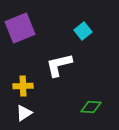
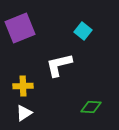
cyan square: rotated 12 degrees counterclockwise
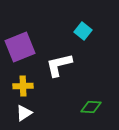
purple square: moved 19 px down
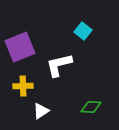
white triangle: moved 17 px right, 2 px up
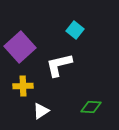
cyan square: moved 8 px left, 1 px up
purple square: rotated 20 degrees counterclockwise
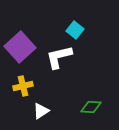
white L-shape: moved 8 px up
yellow cross: rotated 12 degrees counterclockwise
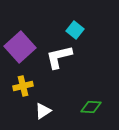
white triangle: moved 2 px right
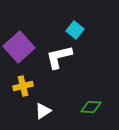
purple square: moved 1 px left
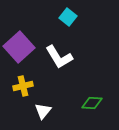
cyan square: moved 7 px left, 13 px up
white L-shape: rotated 108 degrees counterclockwise
green diamond: moved 1 px right, 4 px up
white triangle: rotated 18 degrees counterclockwise
